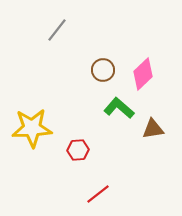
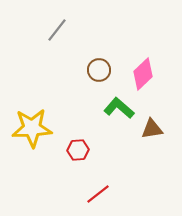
brown circle: moved 4 px left
brown triangle: moved 1 px left
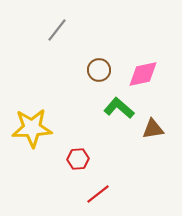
pink diamond: rotated 32 degrees clockwise
brown triangle: moved 1 px right
red hexagon: moved 9 px down
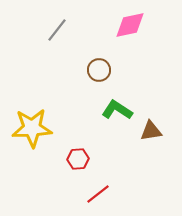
pink diamond: moved 13 px left, 49 px up
green L-shape: moved 2 px left, 2 px down; rotated 8 degrees counterclockwise
brown triangle: moved 2 px left, 2 px down
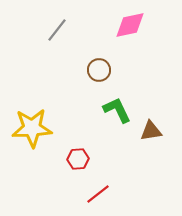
green L-shape: rotated 32 degrees clockwise
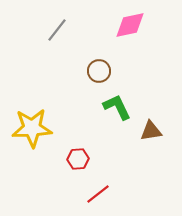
brown circle: moved 1 px down
green L-shape: moved 3 px up
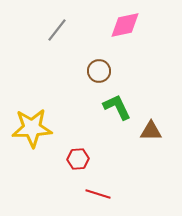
pink diamond: moved 5 px left
brown triangle: rotated 10 degrees clockwise
red line: rotated 55 degrees clockwise
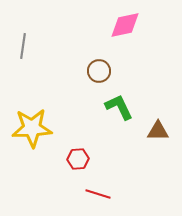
gray line: moved 34 px left, 16 px down; rotated 30 degrees counterclockwise
green L-shape: moved 2 px right
brown triangle: moved 7 px right
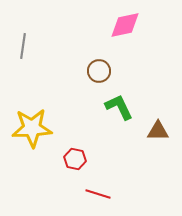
red hexagon: moved 3 px left; rotated 15 degrees clockwise
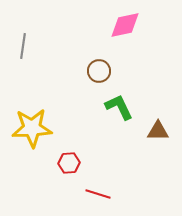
red hexagon: moved 6 px left, 4 px down; rotated 15 degrees counterclockwise
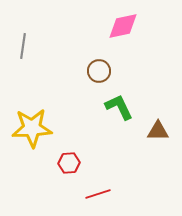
pink diamond: moved 2 px left, 1 px down
red line: rotated 35 degrees counterclockwise
